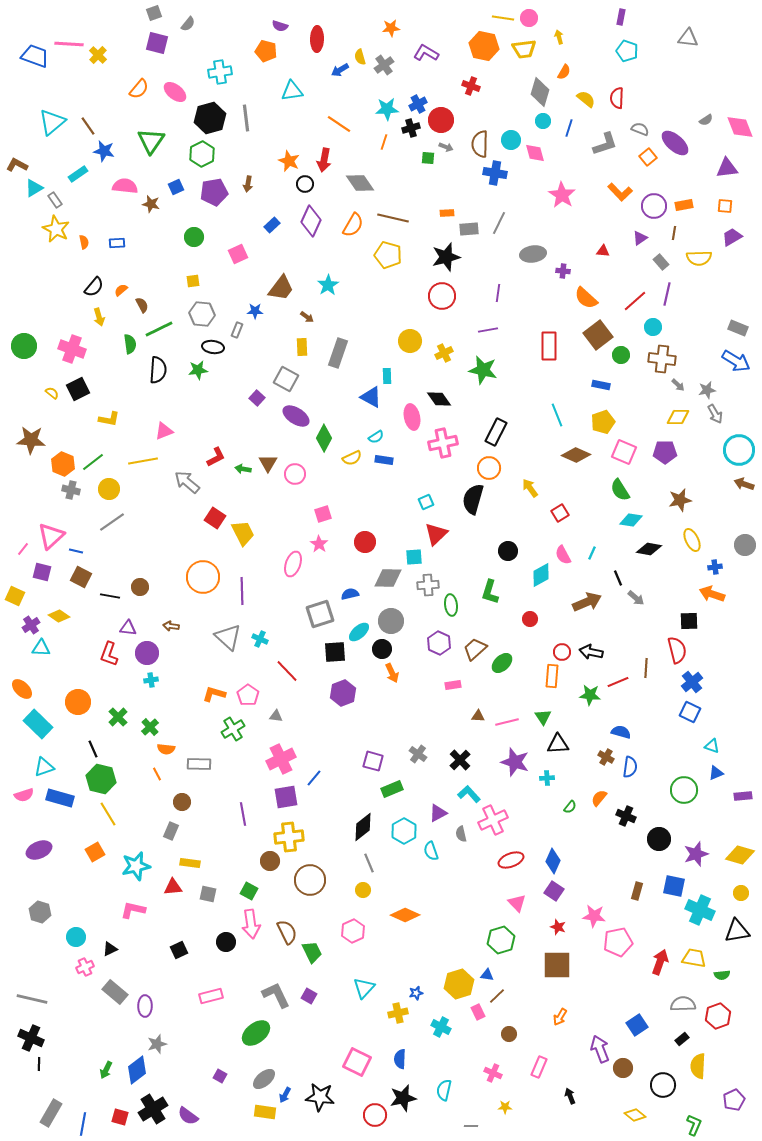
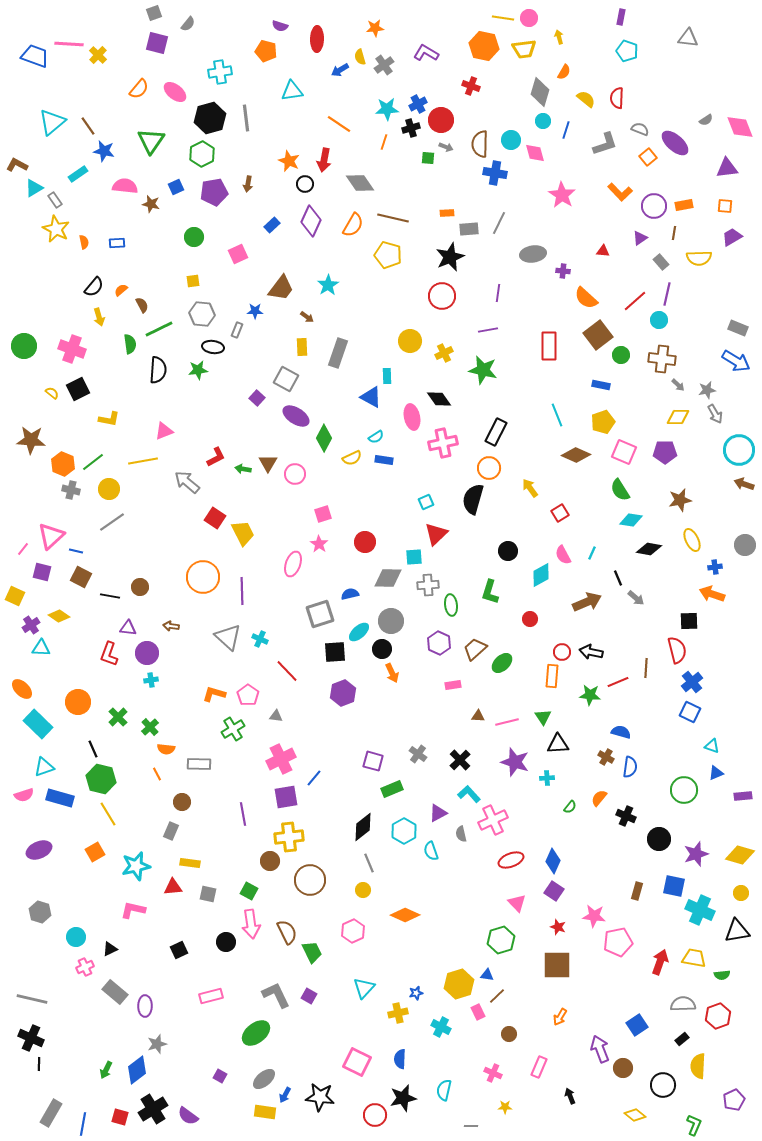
orange star at (391, 28): moved 16 px left
blue line at (569, 128): moved 3 px left, 2 px down
black star at (446, 257): moved 4 px right; rotated 8 degrees counterclockwise
cyan circle at (653, 327): moved 6 px right, 7 px up
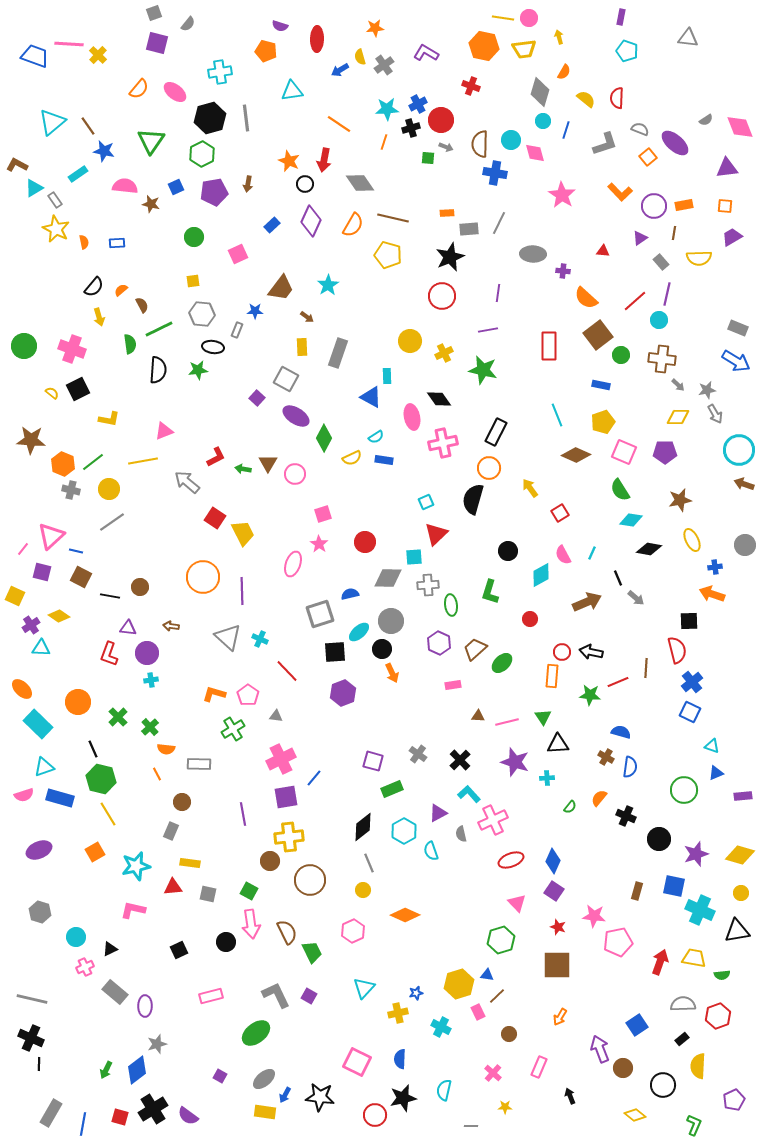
gray ellipse at (533, 254): rotated 10 degrees clockwise
pink cross at (493, 1073): rotated 18 degrees clockwise
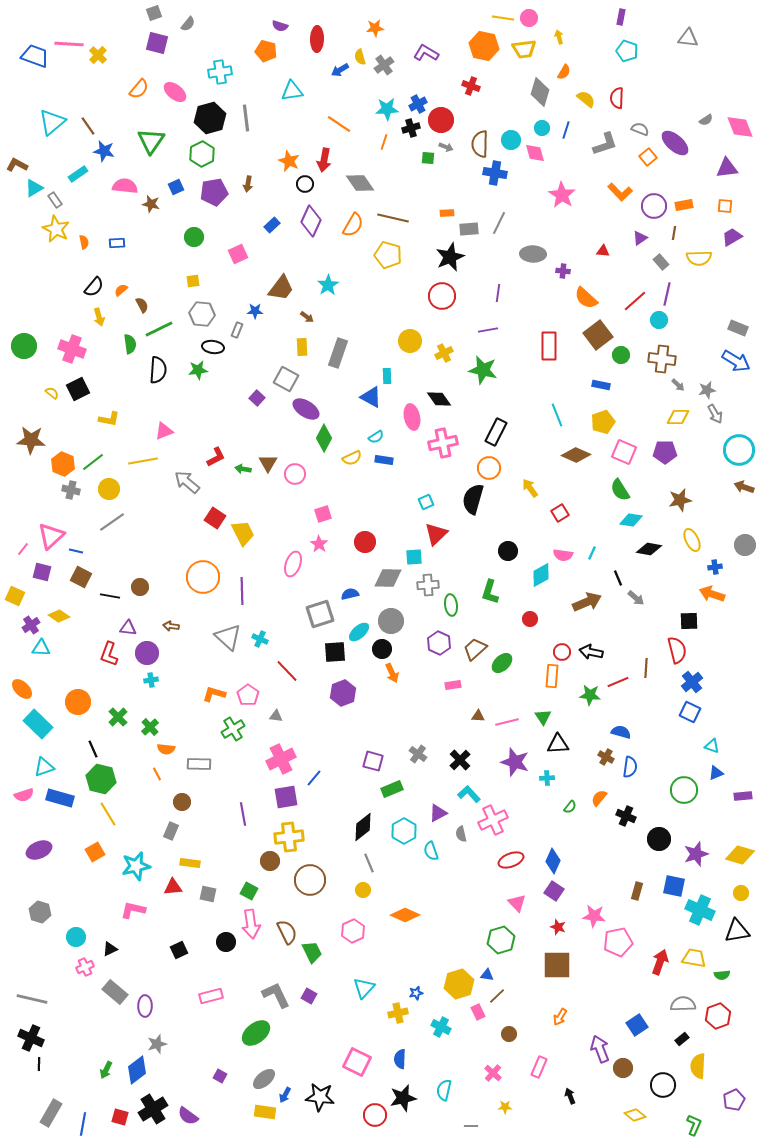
cyan circle at (543, 121): moved 1 px left, 7 px down
purple ellipse at (296, 416): moved 10 px right, 7 px up
brown arrow at (744, 484): moved 3 px down
pink semicircle at (563, 555): rotated 54 degrees counterclockwise
